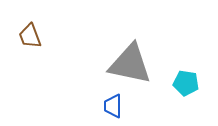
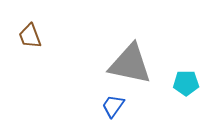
cyan pentagon: rotated 10 degrees counterclockwise
blue trapezoid: rotated 35 degrees clockwise
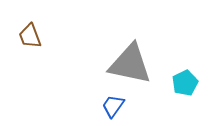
cyan pentagon: moved 1 px left; rotated 25 degrees counterclockwise
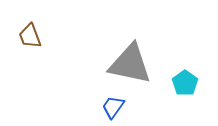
cyan pentagon: rotated 10 degrees counterclockwise
blue trapezoid: moved 1 px down
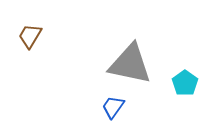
brown trapezoid: rotated 52 degrees clockwise
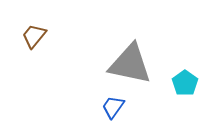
brown trapezoid: moved 4 px right; rotated 8 degrees clockwise
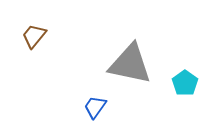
blue trapezoid: moved 18 px left
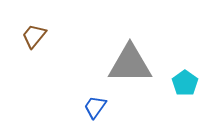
gray triangle: rotated 12 degrees counterclockwise
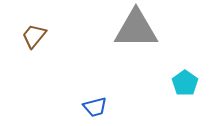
gray triangle: moved 6 px right, 35 px up
blue trapezoid: rotated 140 degrees counterclockwise
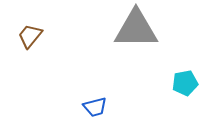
brown trapezoid: moved 4 px left
cyan pentagon: rotated 25 degrees clockwise
